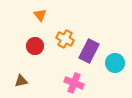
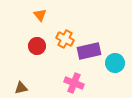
red circle: moved 2 px right
purple rectangle: rotated 50 degrees clockwise
brown triangle: moved 7 px down
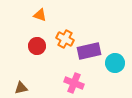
orange triangle: rotated 32 degrees counterclockwise
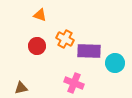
purple rectangle: rotated 15 degrees clockwise
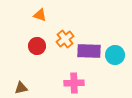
orange cross: rotated 24 degrees clockwise
cyan circle: moved 8 px up
pink cross: rotated 24 degrees counterclockwise
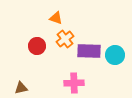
orange triangle: moved 16 px right, 3 px down
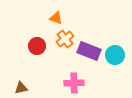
purple rectangle: rotated 20 degrees clockwise
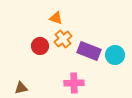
orange cross: moved 2 px left
red circle: moved 3 px right
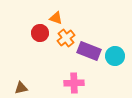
orange cross: moved 3 px right, 1 px up
red circle: moved 13 px up
cyan circle: moved 1 px down
